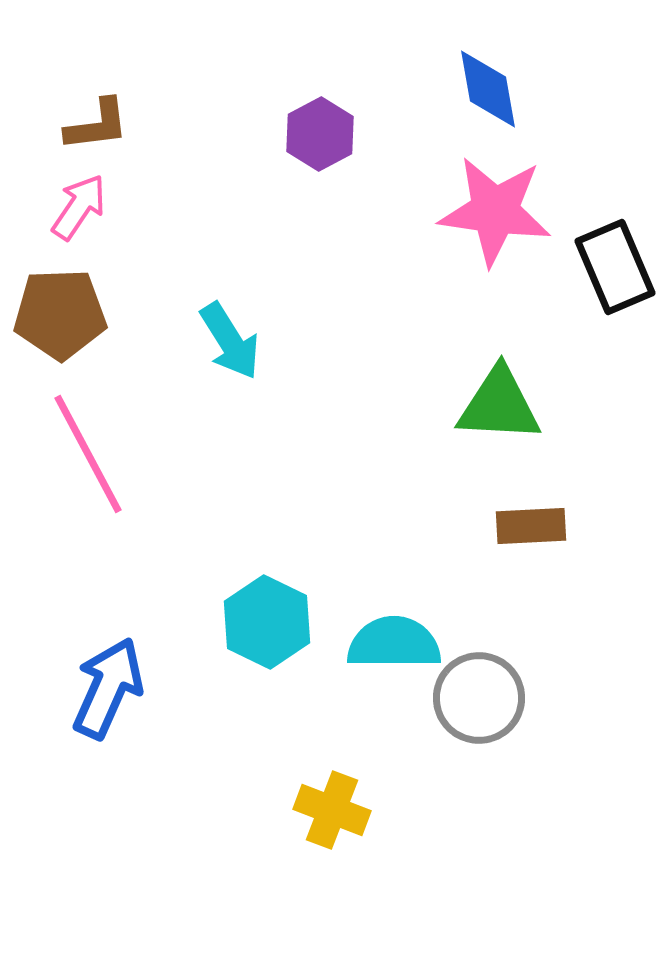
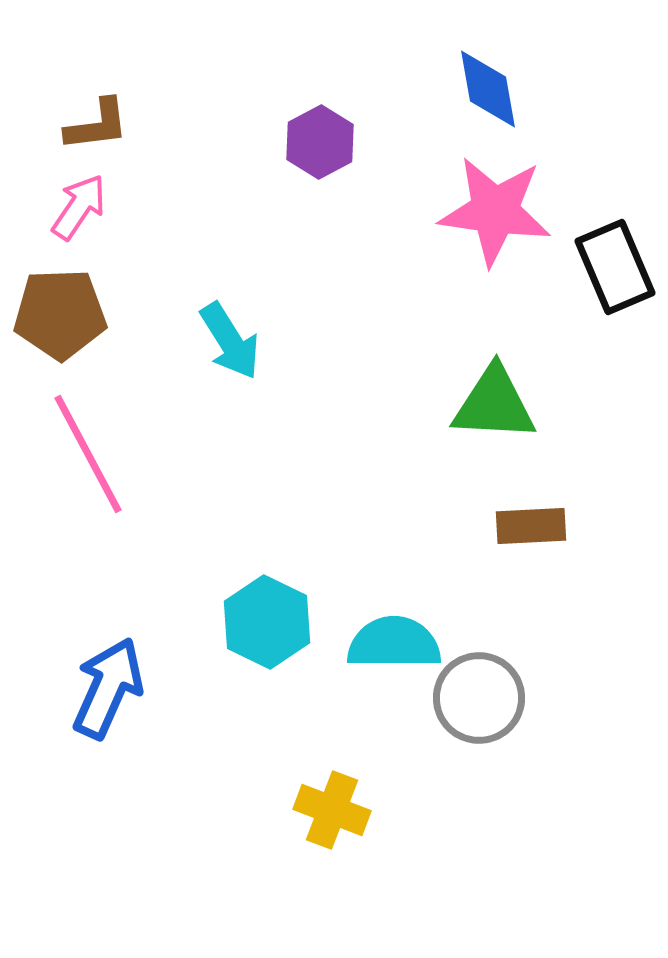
purple hexagon: moved 8 px down
green triangle: moved 5 px left, 1 px up
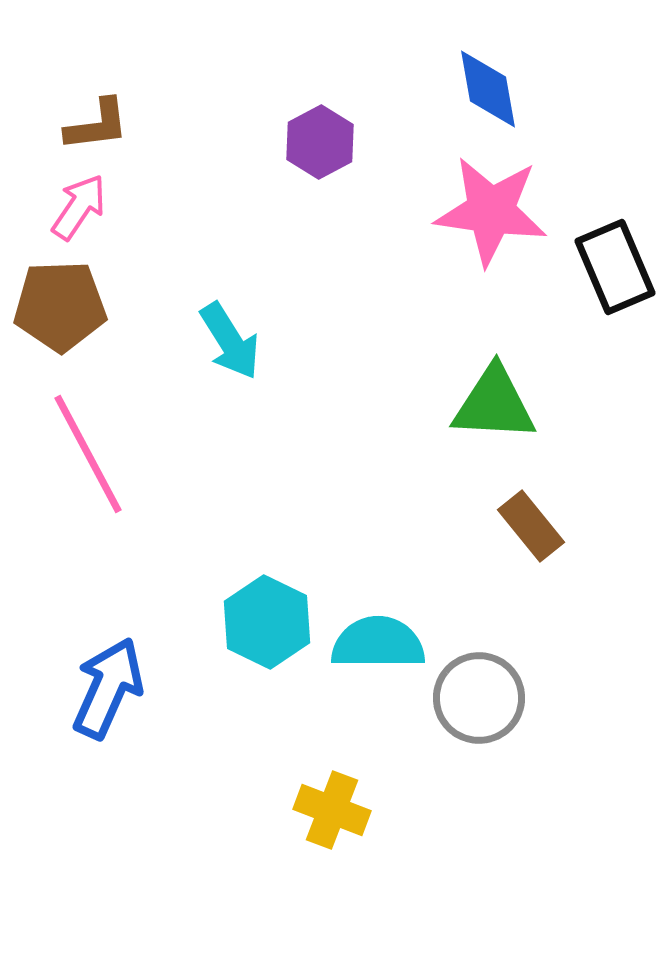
pink star: moved 4 px left
brown pentagon: moved 8 px up
brown rectangle: rotated 54 degrees clockwise
cyan semicircle: moved 16 px left
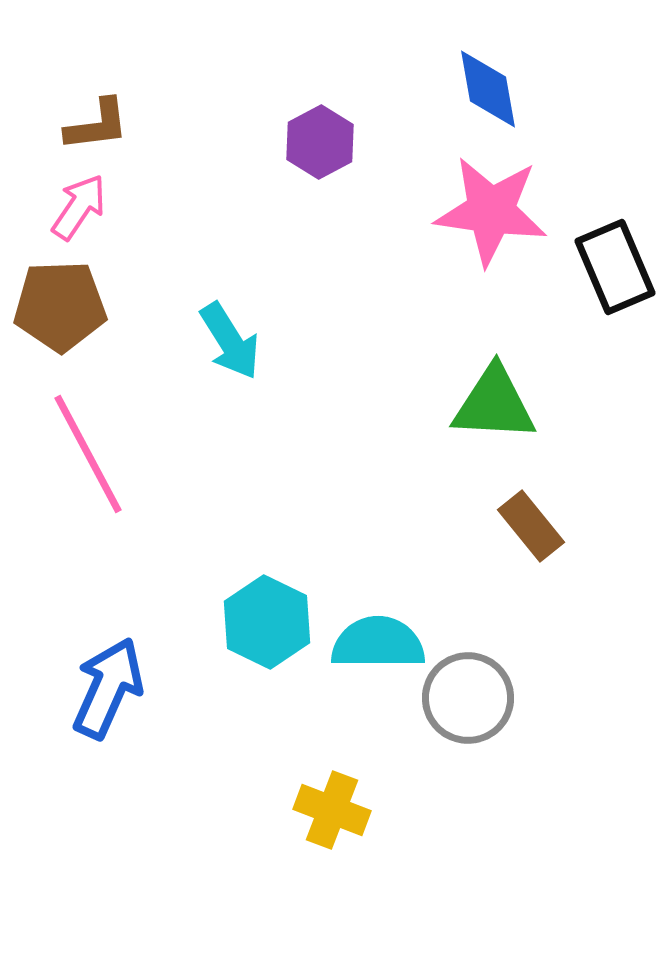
gray circle: moved 11 px left
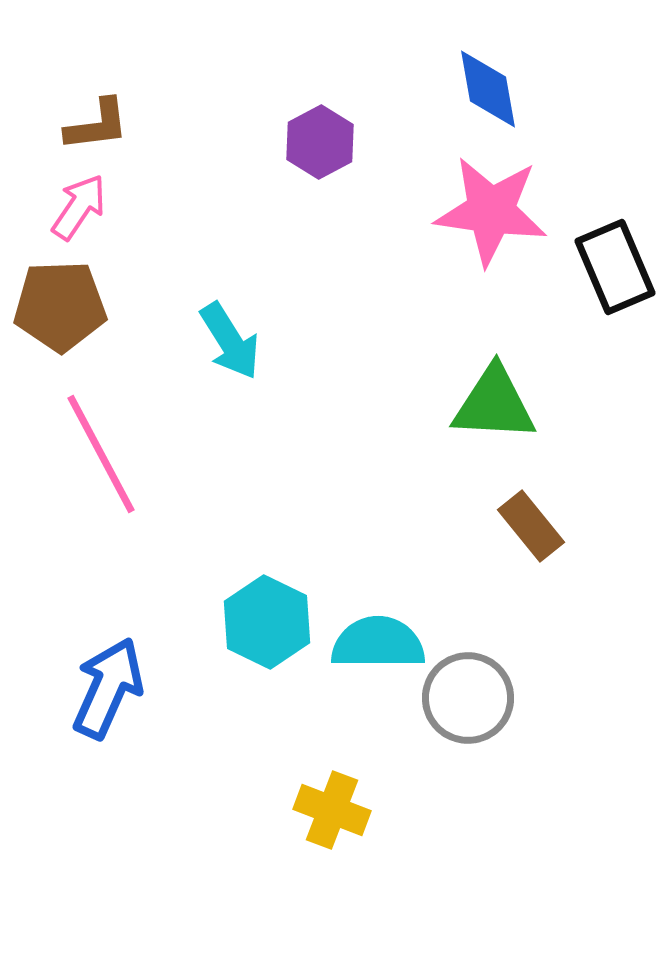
pink line: moved 13 px right
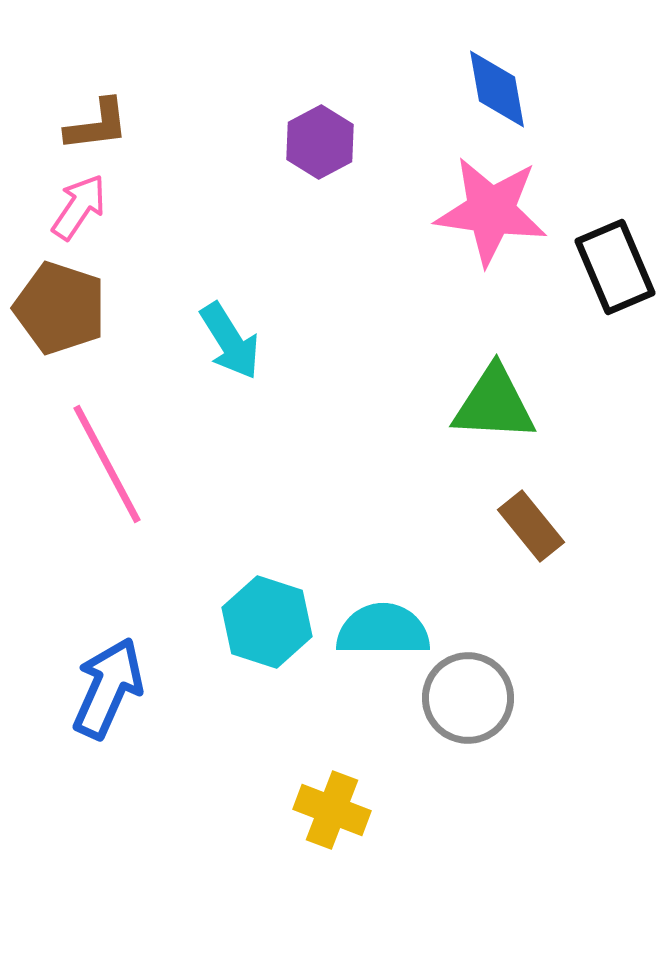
blue diamond: moved 9 px right
brown pentagon: moved 2 px down; rotated 20 degrees clockwise
pink line: moved 6 px right, 10 px down
cyan hexagon: rotated 8 degrees counterclockwise
cyan semicircle: moved 5 px right, 13 px up
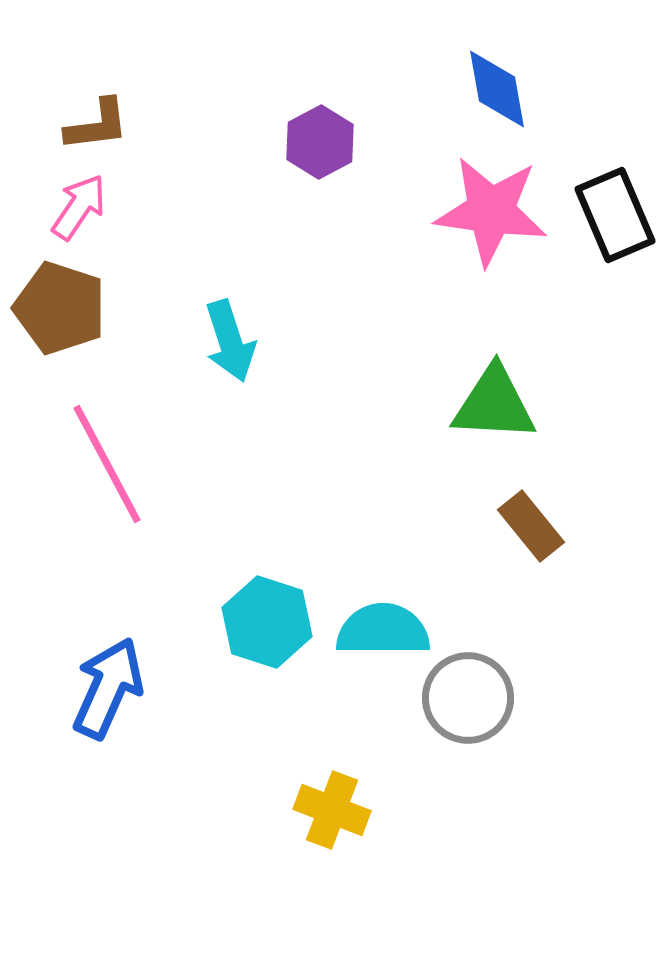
black rectangle: moved 52 px up
cyan arrow: rotated 14 degrees clockwise
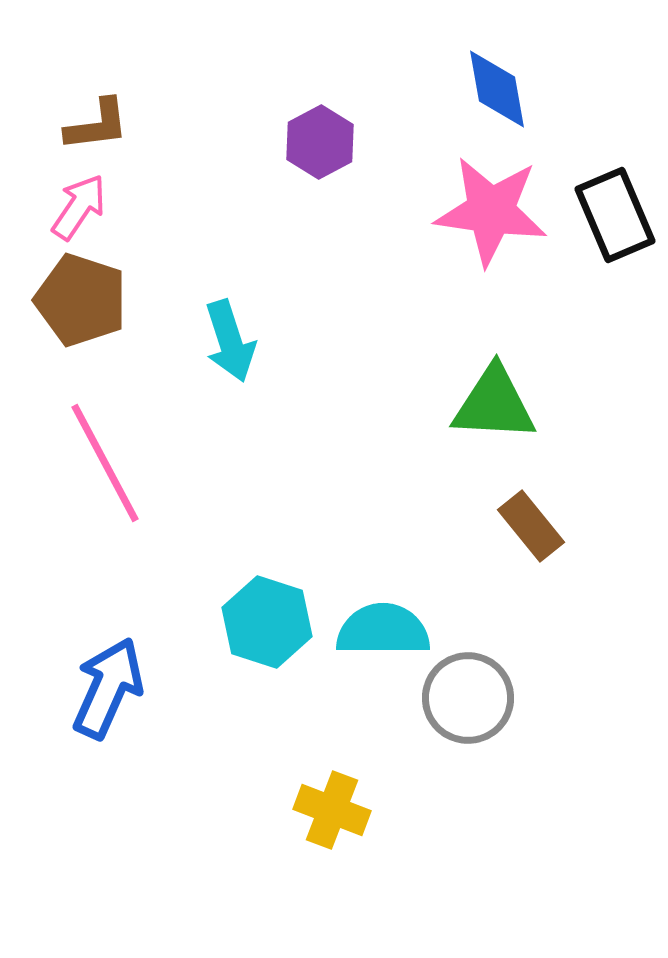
brown pentagon: moved 21 px right, 8 px up
pink line: moved 2 px left, 1 px up
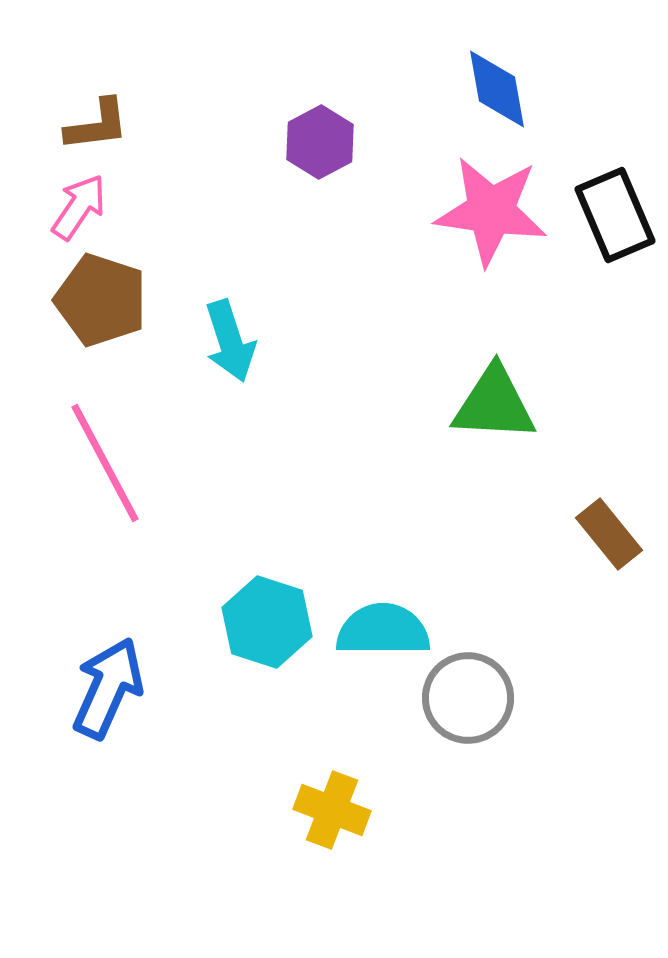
brown pentagon: moved 20 px right
brown rectangle: moved 78 px right, 8 px down
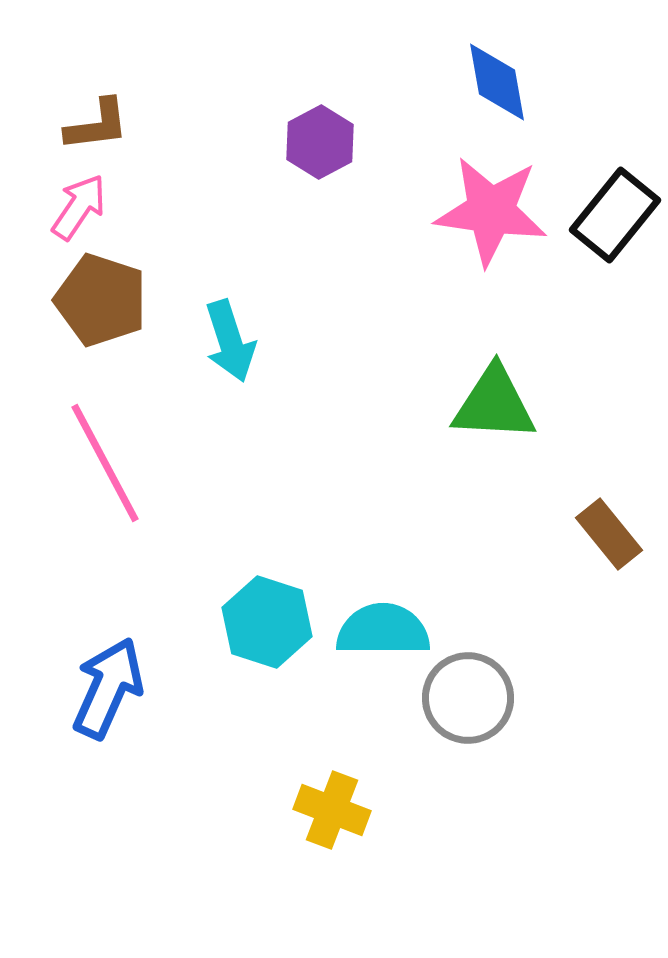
blue diamond: moved 7 px up
black rectangle: rotated 62 degrees clockwise
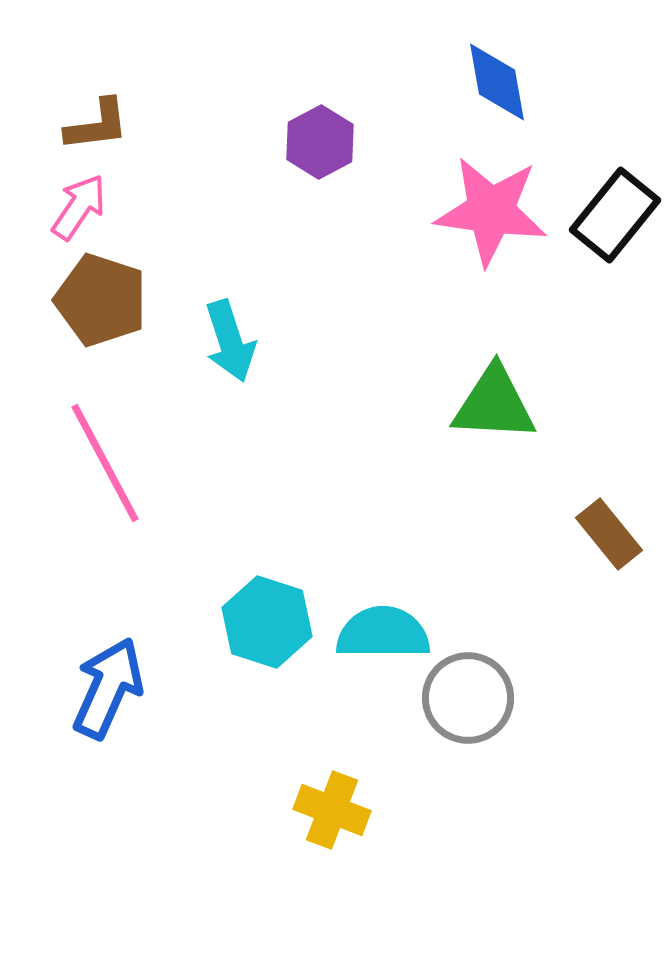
cyan semicircle: moved 3 px down
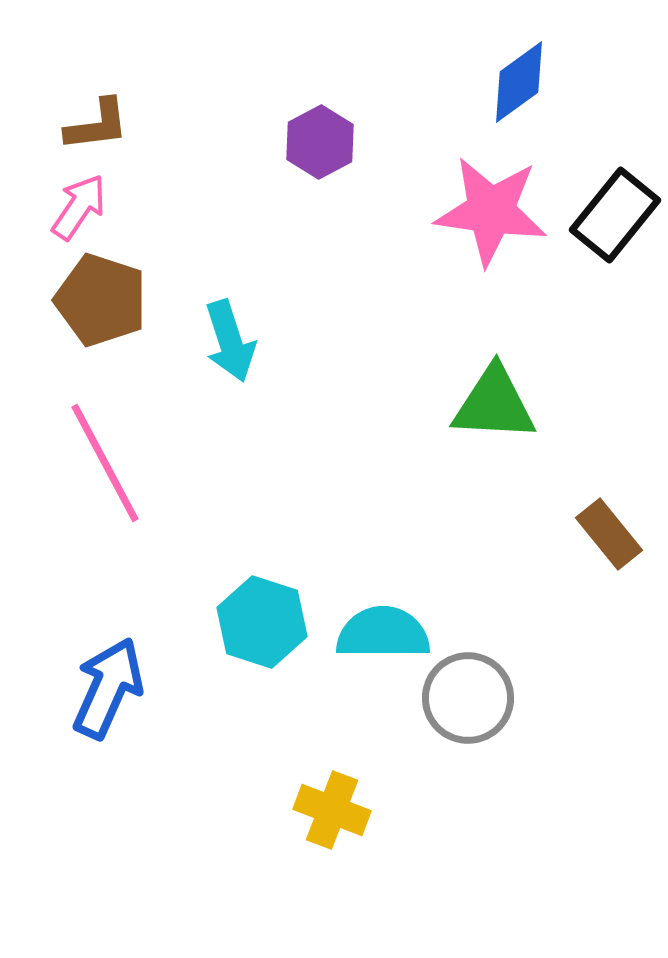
blue diamond: moved 22 px right; rotated 64 degrees clockwise
cyan hexagon: moved 5 px left
